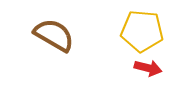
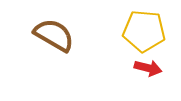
yellow pentagon: moved 2 px right
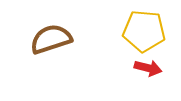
brown semicircle: moved 3 px left, 4 px down; rotated 48 degrees counterclockwise
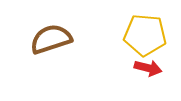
yellow pentagon: moved 1 px right, 4 px down
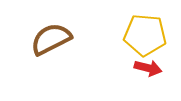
brown semicircle: rotated 9 degrees counterclockwise
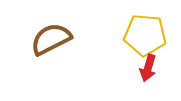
red arrow: rotated 92 degrees clockwise
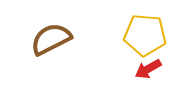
red arrow: moved 1 px down; rotated 44 degrees clockwise
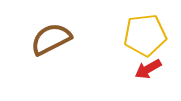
yellow pentagon: rotated 12 degrees counterclockwise
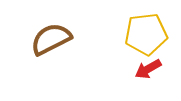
yellow pentagon: moved 1 px right, 1 px up
